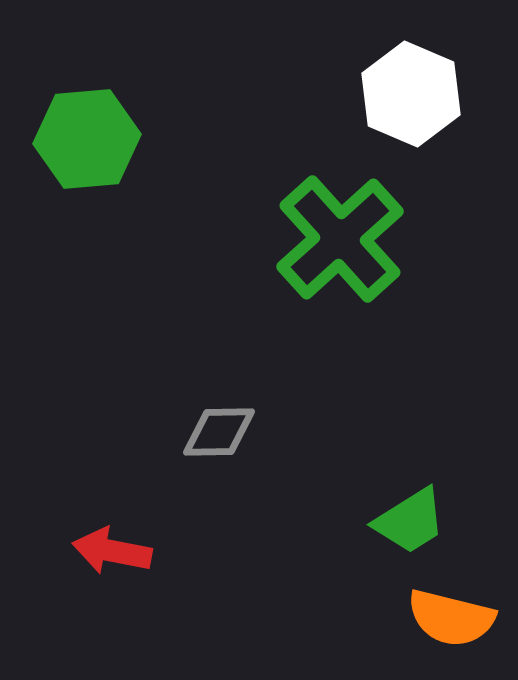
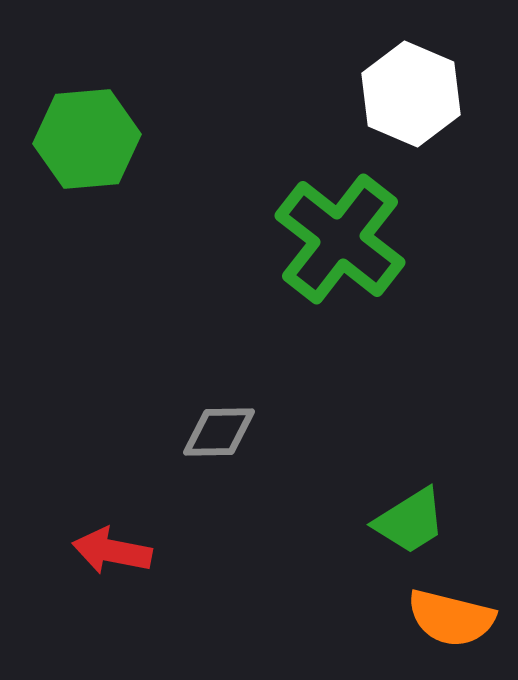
green cross: rotated 10 degrees counterclockwise
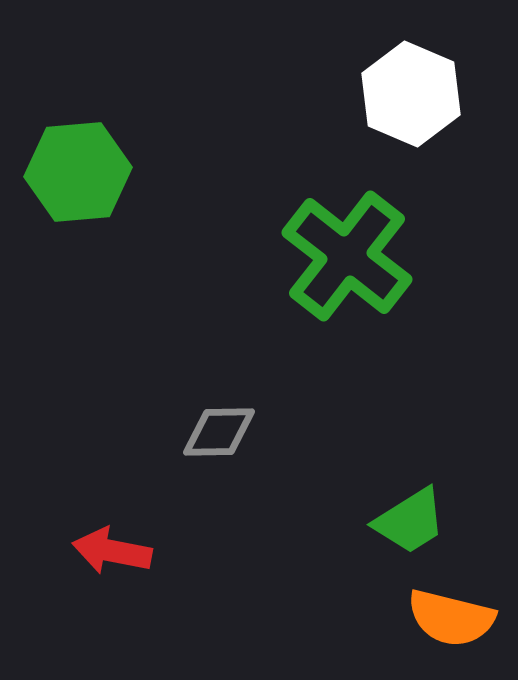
green hexagon: moved 9 px left, 33 px down
green cross: moved 7 px right, 17 px down
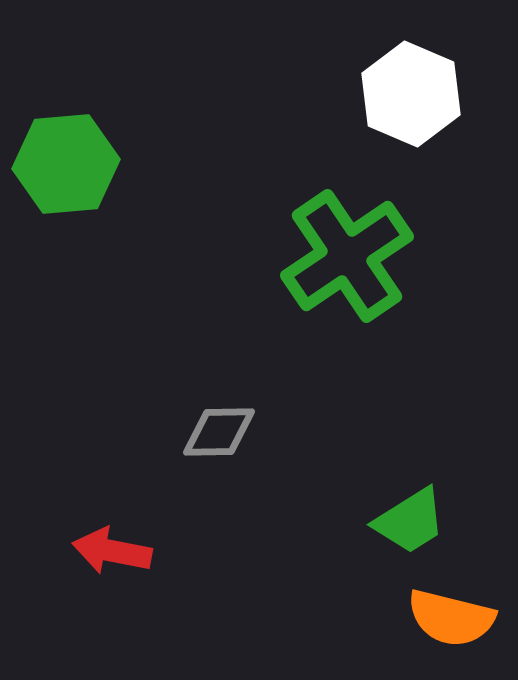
green hexagon: moved 12 px left, 8 px up
green cross: rotated 18 degrees clockwise
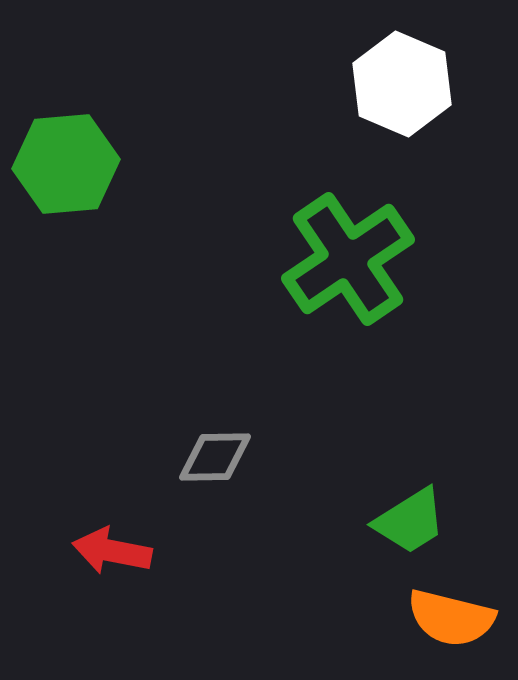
white hexagon: moved 9 px left, 10 px up
green cross: moved 1 px right, 3 px down
gray diamond: moved 4 px left, 25 px down
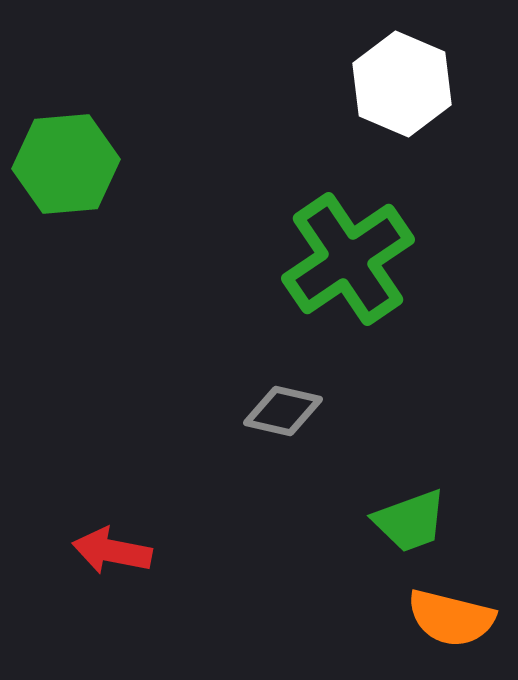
gray diamond: moved 68 px right, 46 px up; rotated 14 degrees clockwise
green trapezoid: rotated 12 degrees clockwise
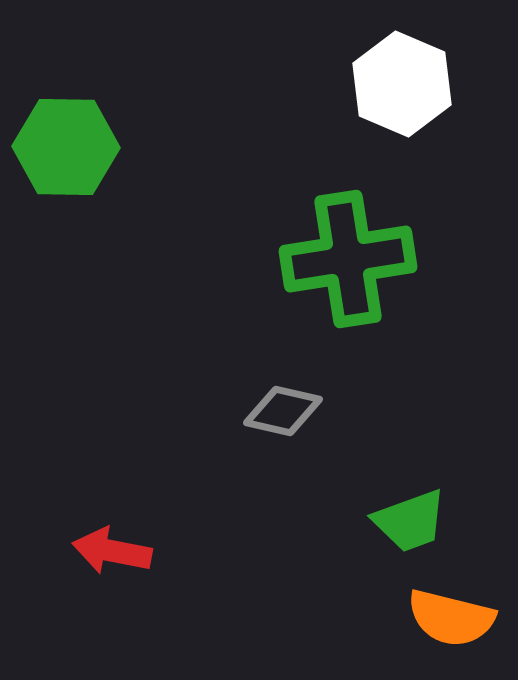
green hexagon: moved 17 px up; rotated 6 degrees clockwise
green cross: rotated 25 degrees clockwise
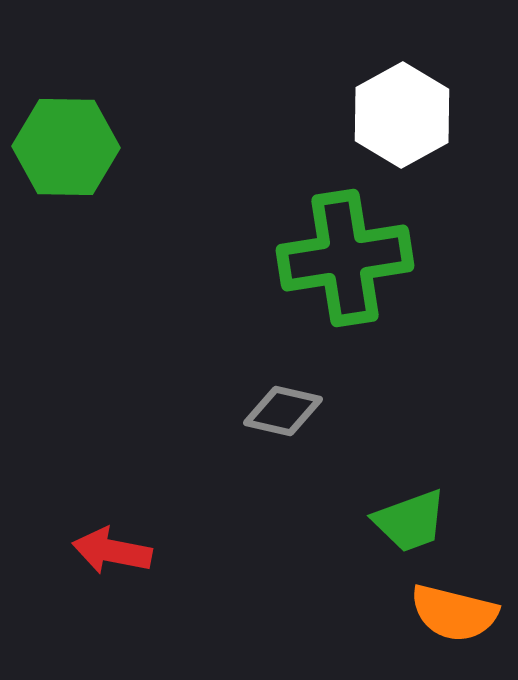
white hexagon: moved 31 px down; rotated 8 degrees clockwise
green cross: moved 3 px left, 1 px up
orange semicircle: moved 3 px right, 5 px up
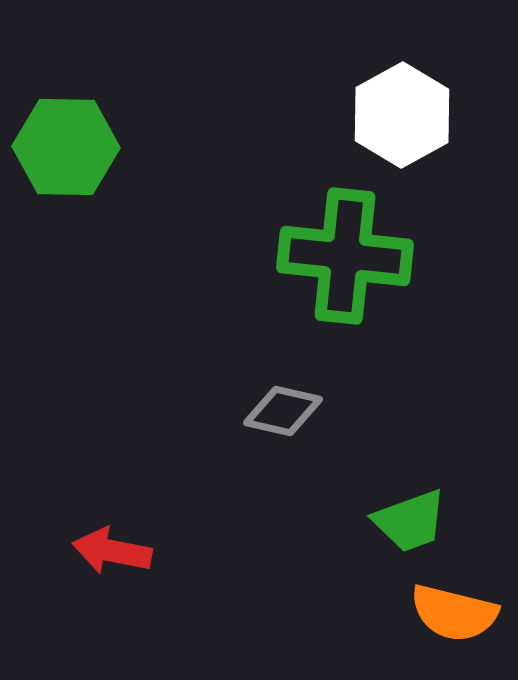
green cross: moved 2 px up; rotated 15 degrees clockwise
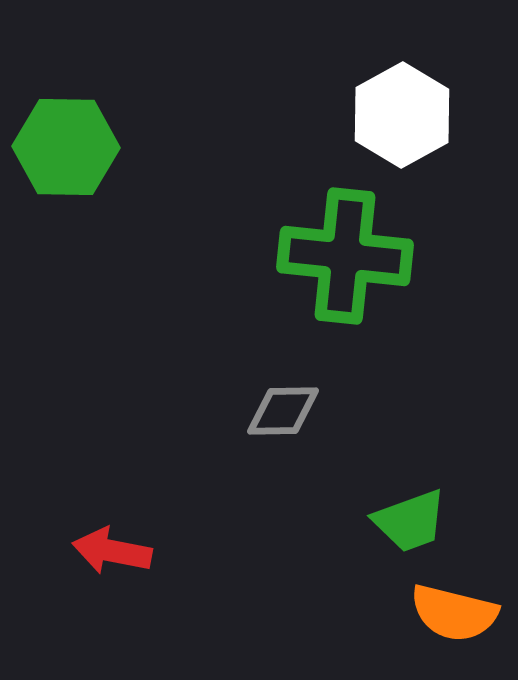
gray diamond: rotated 14 degrees counterclockwise
